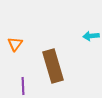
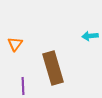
cyan arrow: moved 1 px left
brown rectangle: moved 2 px down
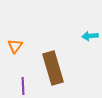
orange triangle: moved 2 px down
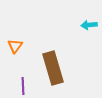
cyan arrow: moved 1 px left, 11 px up
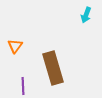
cyan arrow: moved 3 px left, 10 px up; rotated 63 degrees counterclockwise
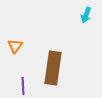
brown rectangle: rotated 24 degrees clockwise
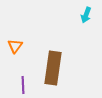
purple line: moved 1 px up
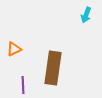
orange triangle: moved 1 px left, 3 px down; rotated 28 degrees clockwise
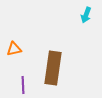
orange triangle: rotated 14 degrees clockwise
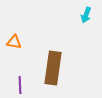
orange triangle: moved 7 px up; rotated 21 degrees clockwise
purple line: moved 3 px left
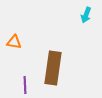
purple line: moved 5 px right
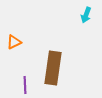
orange triangle: rotated 35 degrees counterclockwise
